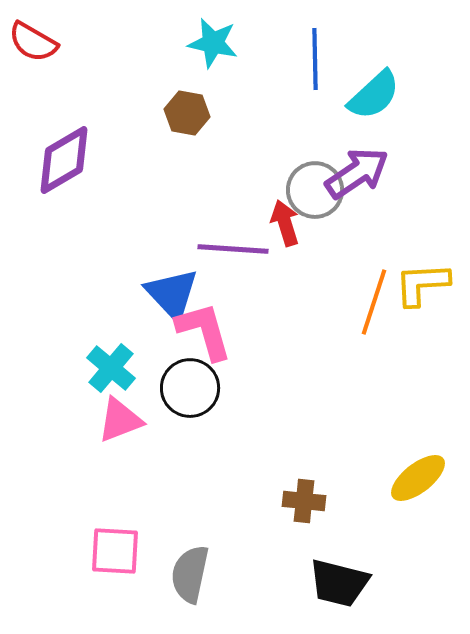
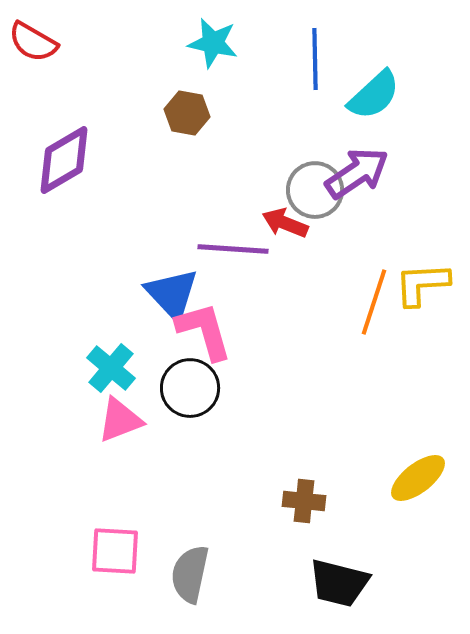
red arrow: rotated 51 degrees counterclockwise
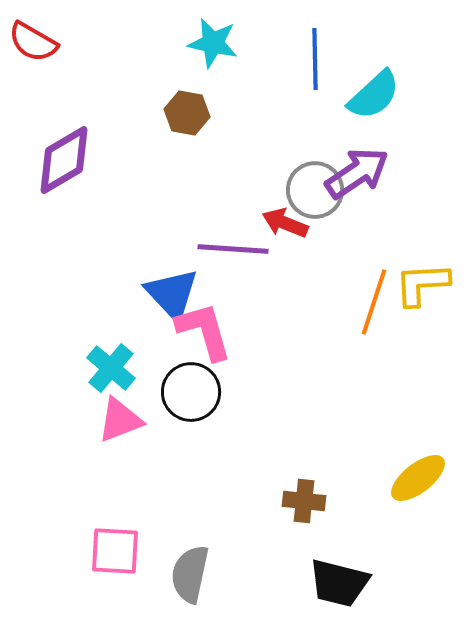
black circle: moved 1 px right, 4 px down
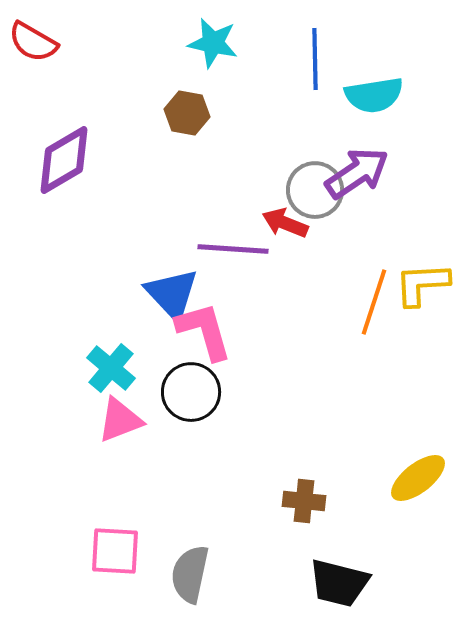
cyan semicircle: rotated 34 degrees clockwise
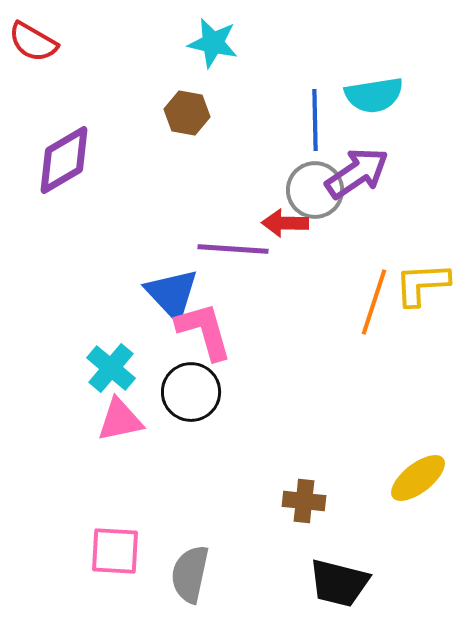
blue line: moved 61 px down
red arrow: rotated 21 degrees counterclockwise
pink triangle: rotated 9 degrees clockwise
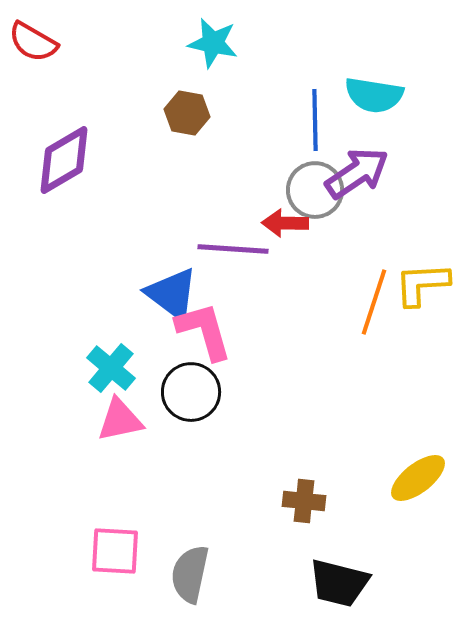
cyan semicircle: rotated 18 degrees clockwise
blue triangle: rotated 10 degrees counterclockwise
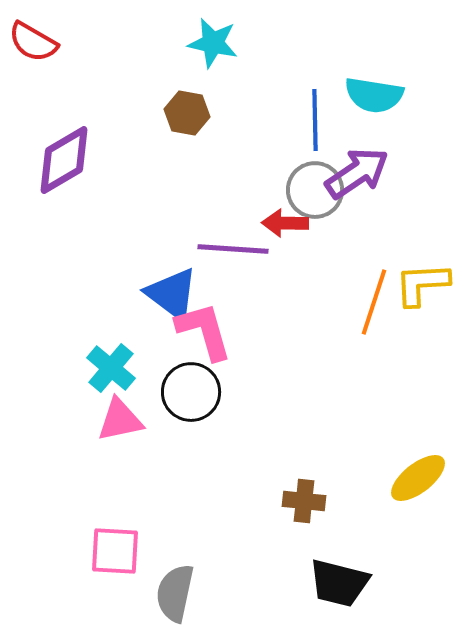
gray semicircle: moved 15 px left, 19 px down
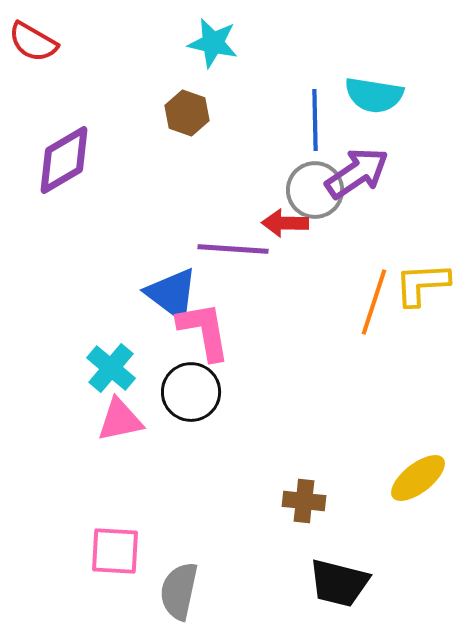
brown hexagon: rotated 9 degrees clockwise
pink L-shape: rotated 6 degrees clockwise
gray semicircle: moved 4 px right, 2 px up
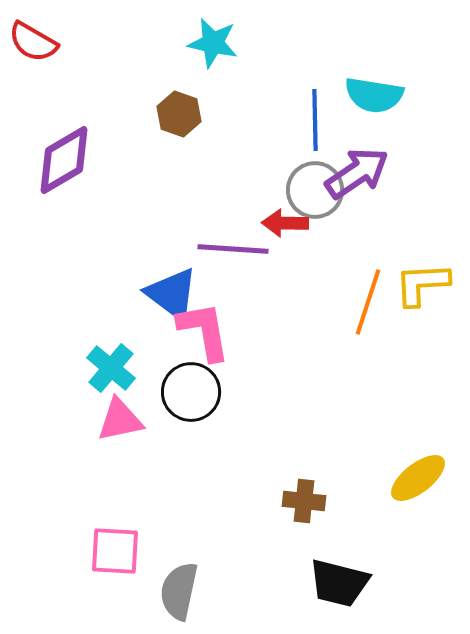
brown hexagon: moved 8 px left, 1 px down
orange line: moved 6 px left
